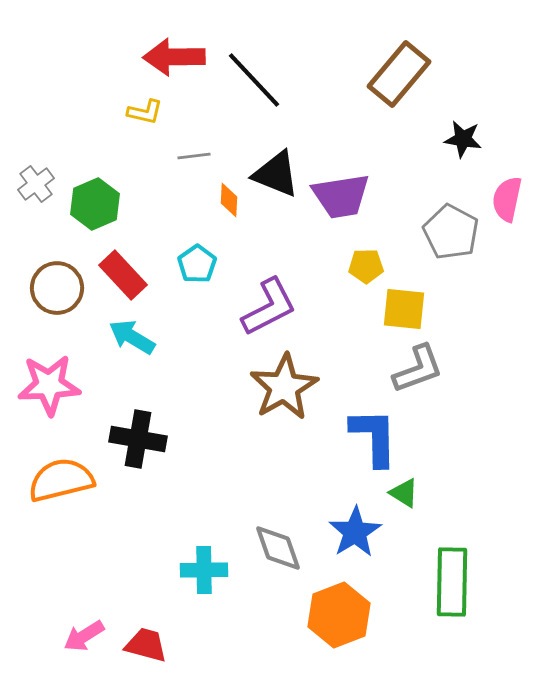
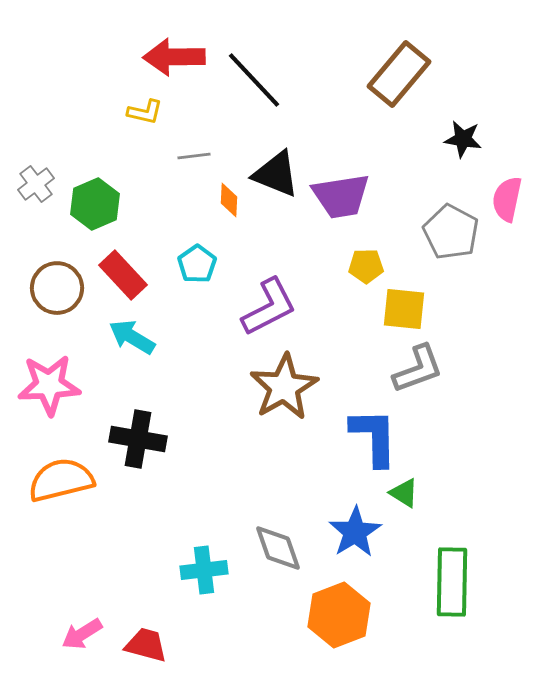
cyan cross: rotated 6 degrees counterclockwise
pink arrow: moved 2 px left, 2 px up
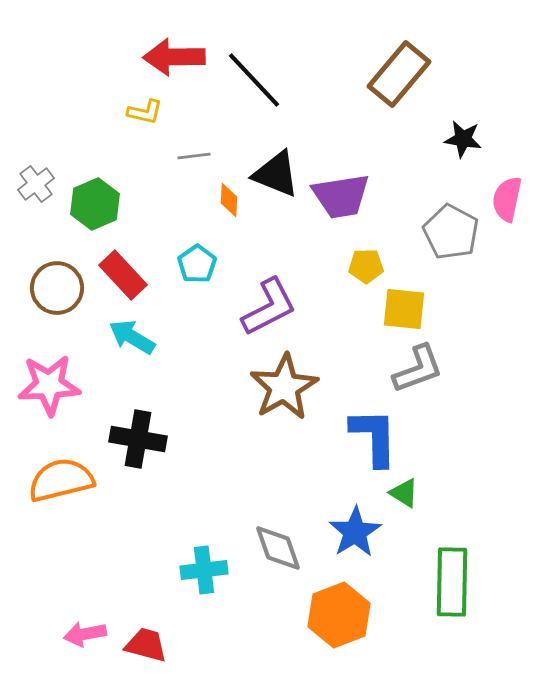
pink arrow: moved 3 px right; rotated 21 degrees clockwise
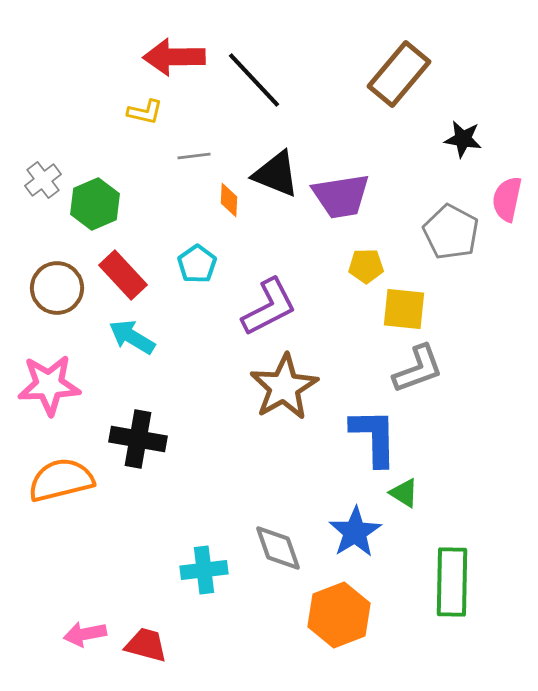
gray cross: moved 7 px right, 4 px up
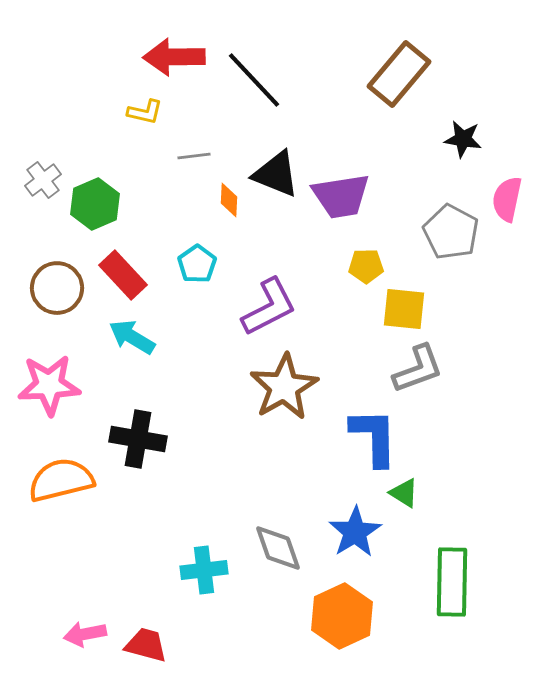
orange hexagon: moved 3 px right, 1 px down; rotated 4 degrees counterclockwise
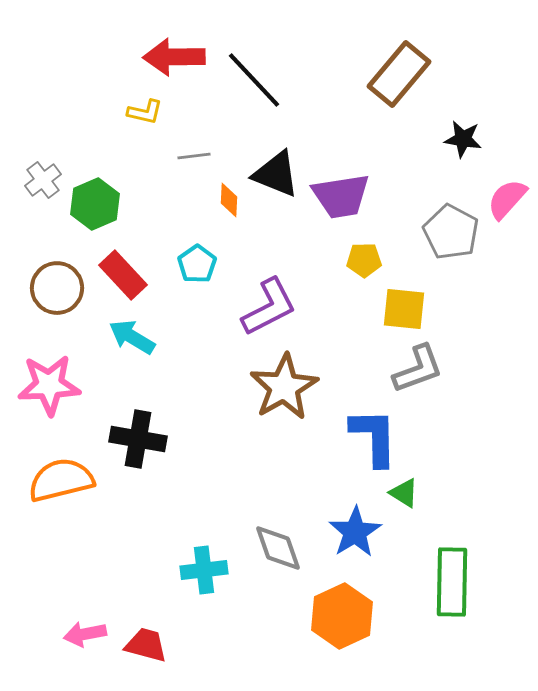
pink semicircle: rotated 30 degrees clockwise
yellow pentagon: moved 2 px left, 6 px up
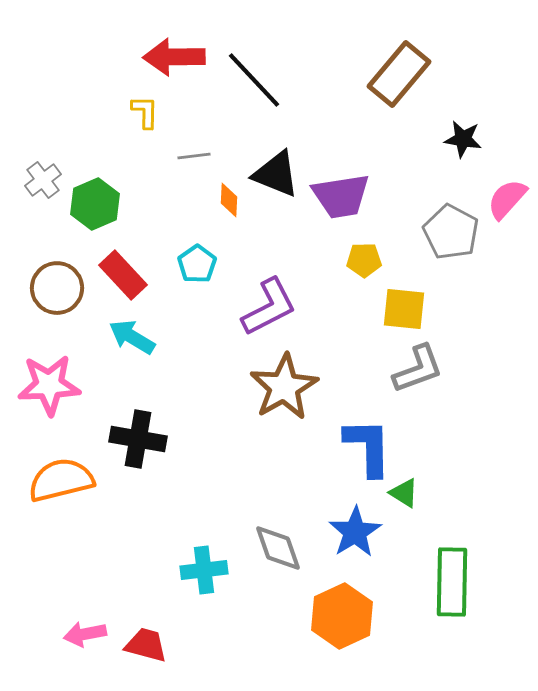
yellow L-shape: rotated 102 degrees counterclockwise
blue L-shape: moved 6 px left, 10 px down
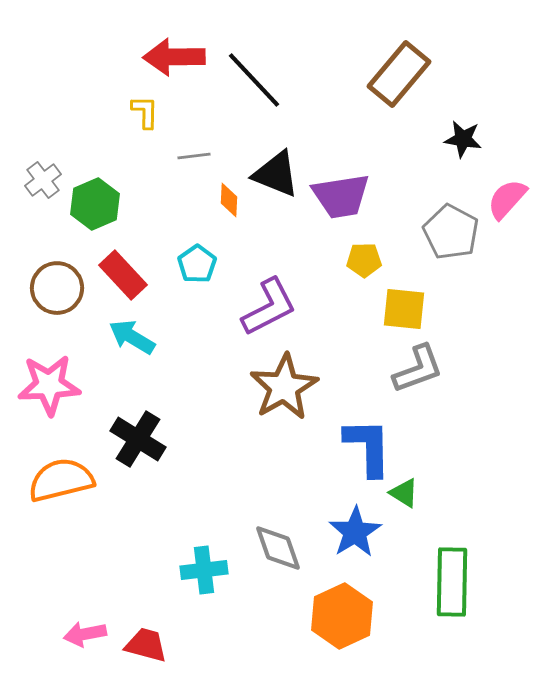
black cross: rotated 22 degrees clockwise
